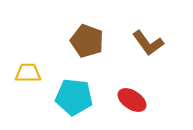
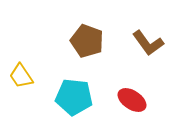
yellow trapezoid: moved 7 px left, 3 px down; rotated 124 degrees counterclockwise
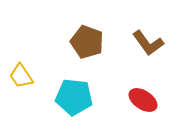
brown pentagon: moved 1 px down
red ellipse: moved 11 px right
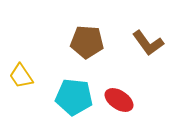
brown pentagon: rotated 16 degrees counterclockwise
red ellipse: moved 24 px left
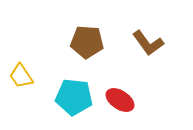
red ellipse: moved 1 px right
